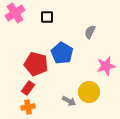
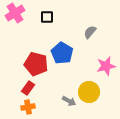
gray semicircle: rotated 16 degrees clockwise
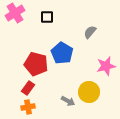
gray arrow: moved 1 px left
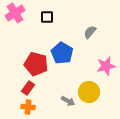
orange cross: rotated 16 degrees clockwise
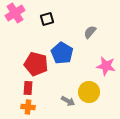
black square: moved 2 px down; rotated 16 degrees counterclockwise
pink star: rotated 24 degrees clockwise
red rectangle: rotated 32 degrees counterclockwise
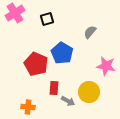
red pentagon: rotated 10 degrees clockwise
red rectangle: moved 26 px right
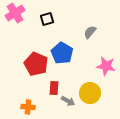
yellow circle: moved 1 px right, 1 px down
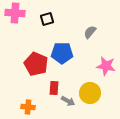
pink cross: rotated 36 degrees clockwise
blue pentagon: rotated 30 degrees counterclockwise
